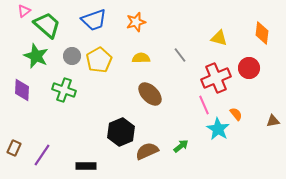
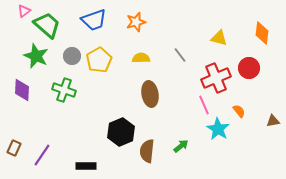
brown ellipse: rotated 35 degrees clockwise
orange semicircle: moved 3 px right, 3 px up
brown semicircle: rotated 60 degrees counterclockwise
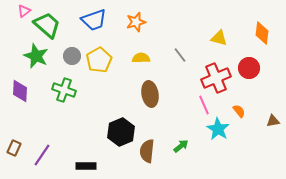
purple diamond: moved 2 px left, 1 px down
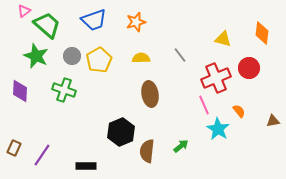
yellow triangle: moved 4 px right, 1 px down
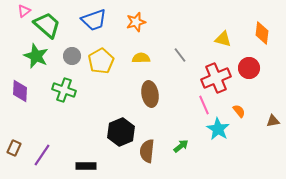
yellow pentagon: moved 2 px right, 1 px down
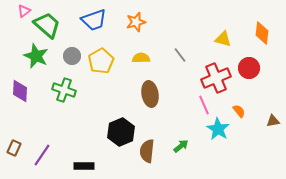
black rectangle: moved 2 px left
